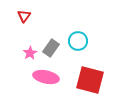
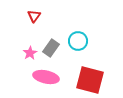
red triangle: moved 10 px right
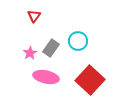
red square: rotated 28 degrees clockwise
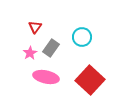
red triangle: moved 1 px right, 11 px down
cyan circle: moved 4 px right, 4 px up
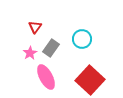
cyan circle: moved 2 px down
pink ellipse: rotated 50 degrees clockwise
